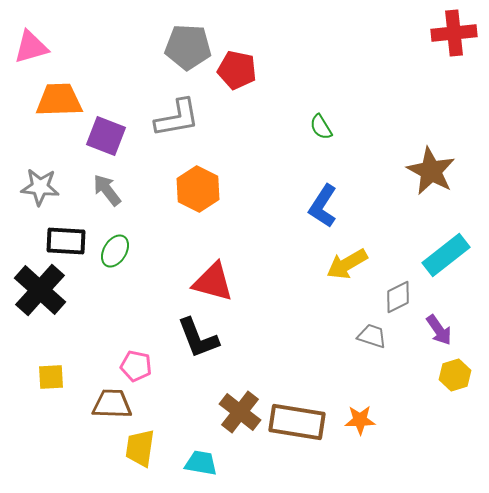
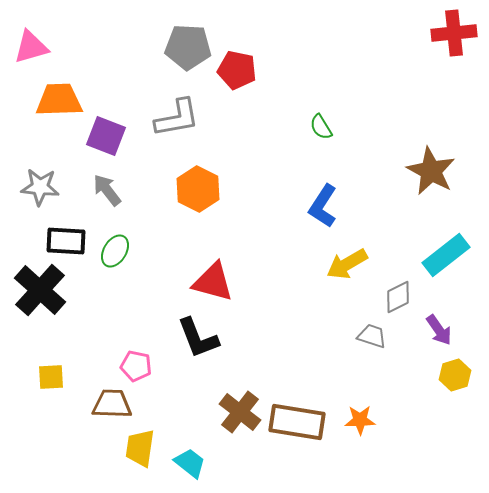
cyan trapezoid: moved 11 px left; rotated 28 degrees clockwise
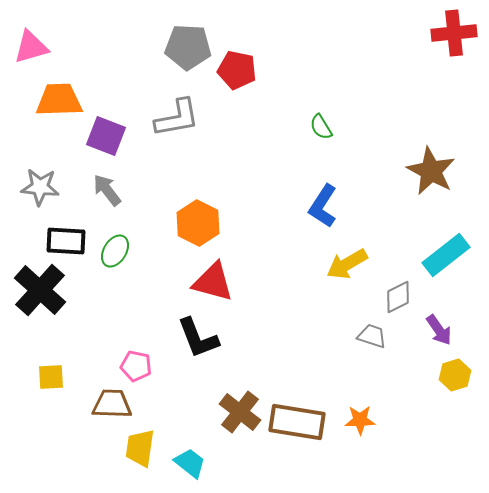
orange hexagon: moved 34 px down
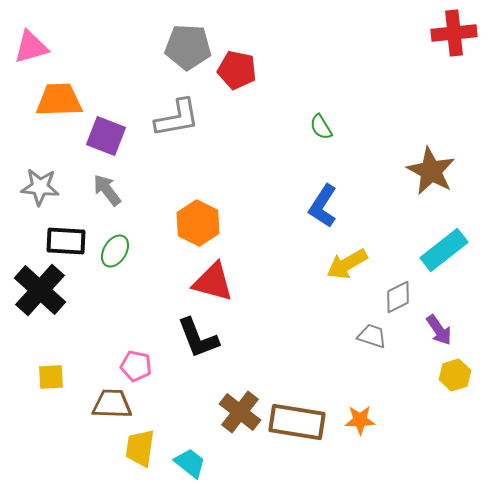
cyan rectangle: moved 2 px left, 5 px up
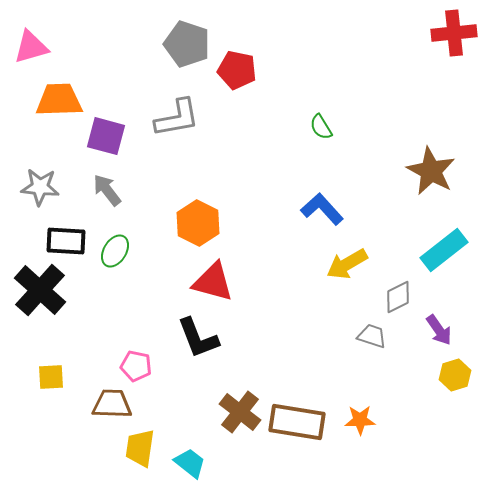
gray pentagon: moved 1 px left, 3 px up; rotated 15 degrees clockwise
purple square: rotated 6 degrees counterclockwise
blue L-shape: moved 1 px left, 3 px down; rotated 105 degrees clockwise
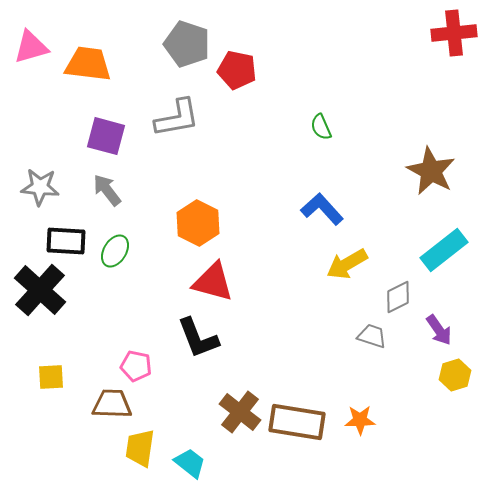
orange trapezoid: moved 29 px right, 36 px up; rotated 9 degrees clockwise
green semicircle: rotated 8 degrees clockwise
